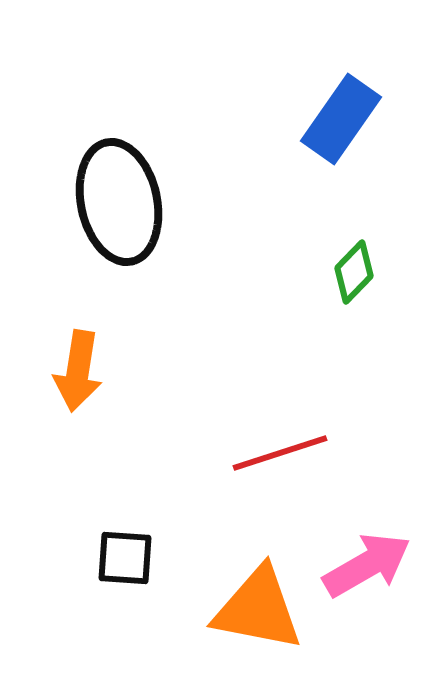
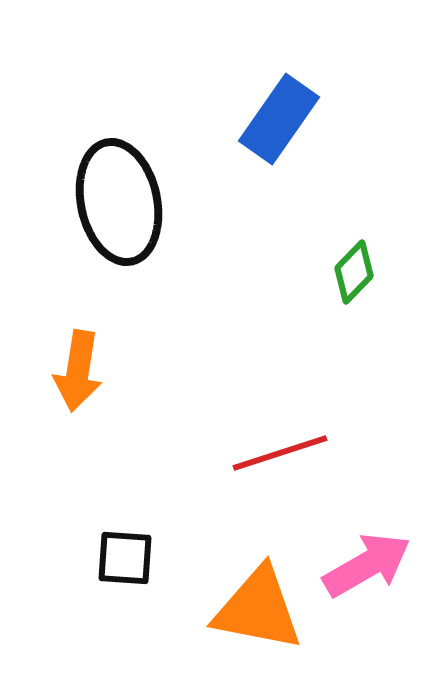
blue rectangle: moved 62 px left
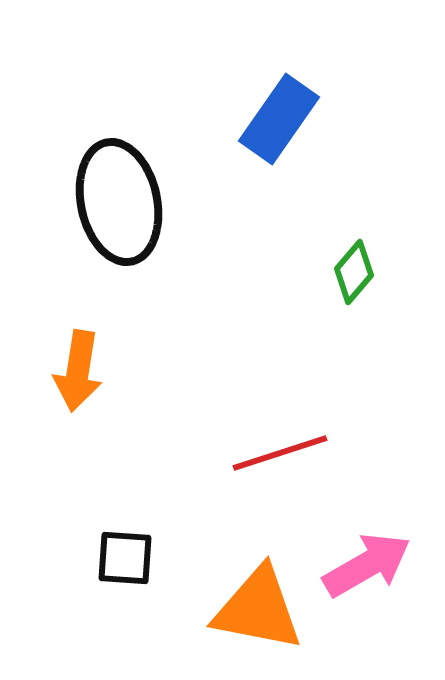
green diamond: rotated 4 degrees counterclockwise
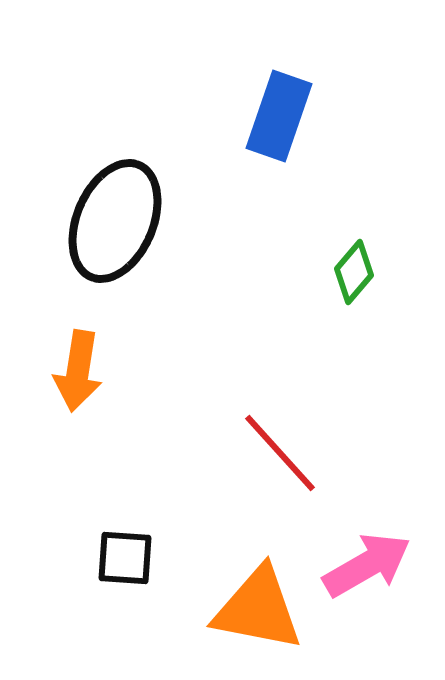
blue rectangle: moved 3 px up; rotated 16 degrees counterclockwise
black ellipse: moved 4 px left, 19 px down; rotated 35 degrees clockwise
red line: rotated 66 degrees clockwise
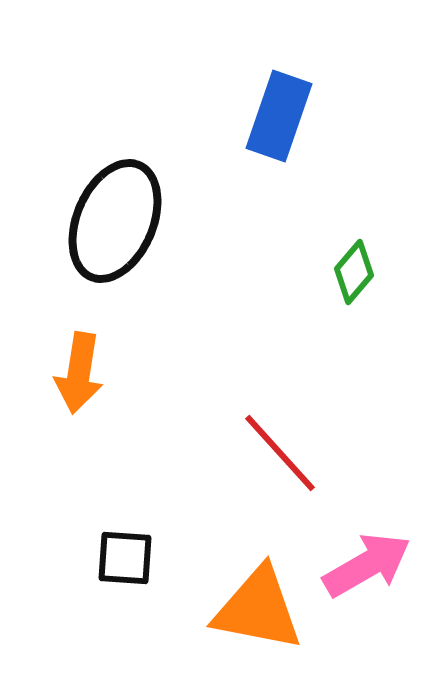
orange arrow: moved 1 px right, 2 px down
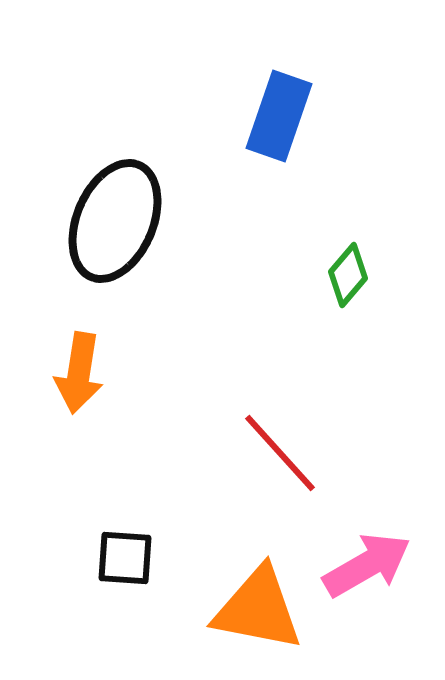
green diamond: moved 6 px left, 3 px down
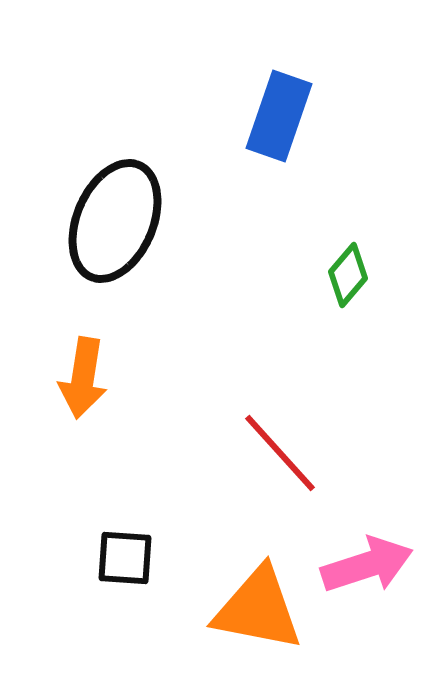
orange arrow: moved 4 px right, 5 px down
pink arrow: rotated 12 degrees clockwise
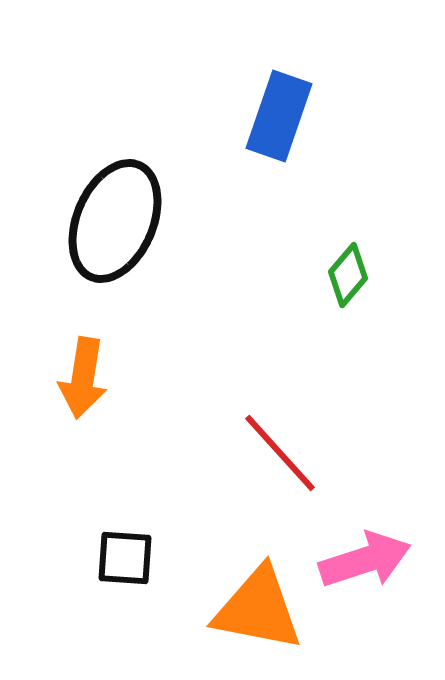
pink arrow: moved 2 px left, 5 px up
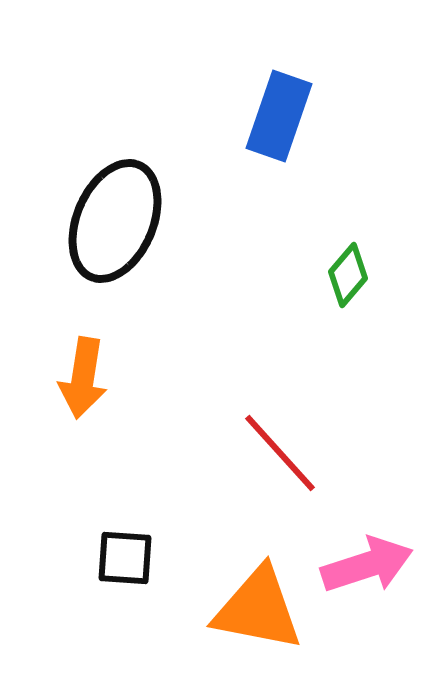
pink arrow: moved 2 px right, 5 px down
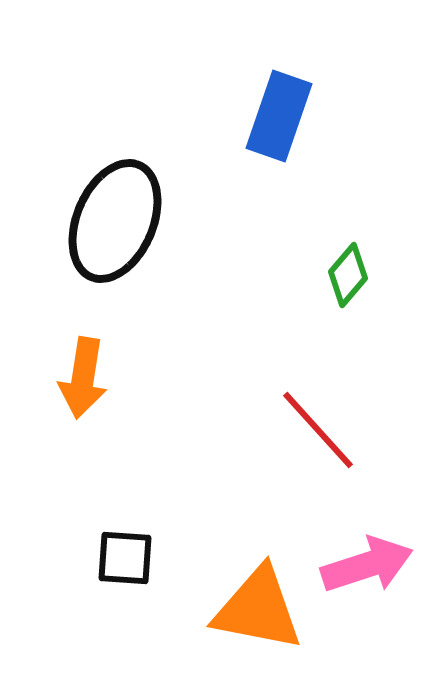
red line: moved 38 px right, 23 px up
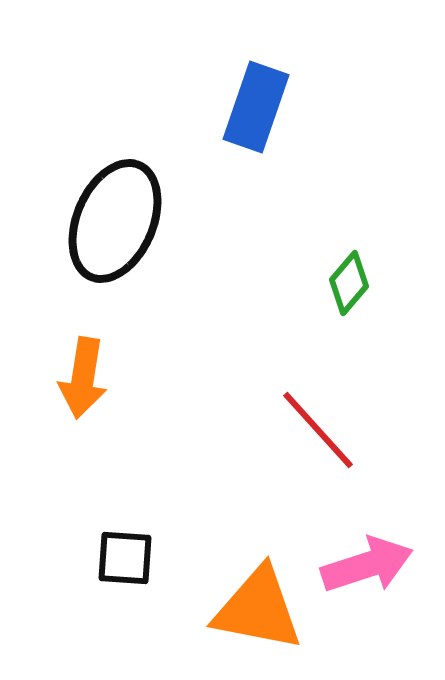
blue rectangle: moved 23 px left, 9 px up
green diamond: moved 1 px right, 8 px down
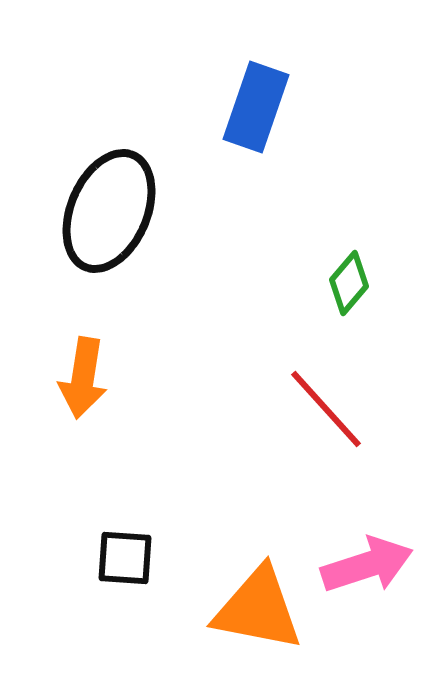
black ellipse: moved 6 px left, 10 px up
red line: moved 8 px right, 21 px up
